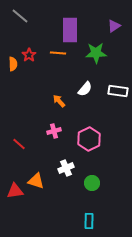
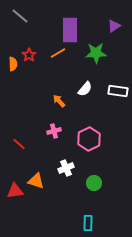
orange line: rotated 35 degrees counterclockwise
green circle: moved 2 px right
cyan rectangle: moved 1 px left, 2 px down
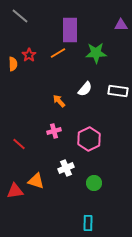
purple triangle: moved 7 px right, 1 px up; rotated 32 degrees clockwise
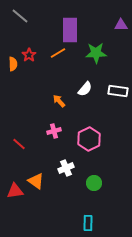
orange triangle: rotated 18 degrees clockwise
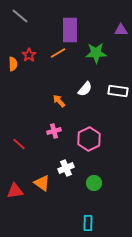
purple triangle: moved 5 px down
orange triangle: moved 6 px right, 2 px down
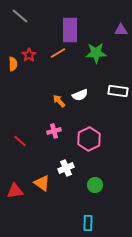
white semicircle: moved 5 px left, 6 px down; rotated 28 degrees clockwise
red line: moved 1 px right, 3 px up
green circle: moved 1 px right, 2 px down
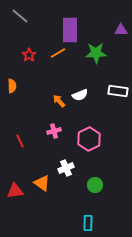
orange semicircle: moved 1 px left, 22 px down
red line: rotated 24 degrees clockwise
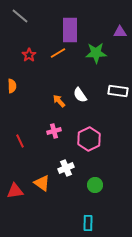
purple triangle: moved 1 px left, 2 px down
white semicircle: rotated 77 degrees clockwise
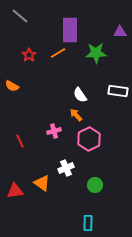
orange semicircle: rotated 120 degrees clockwise
orange arrow: moved 17 px right, 14 px down
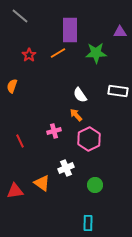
orange semicircle: rotated 80 degrees clockwise
